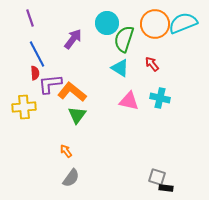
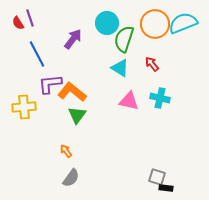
red semicircle: moved 17 px left, 50 px up; rotated 152 degrees clockwise
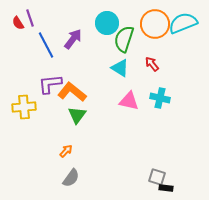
blue line: moved 9 px right, 9 px up
orange arrow: rotated 80 degrees clockwise
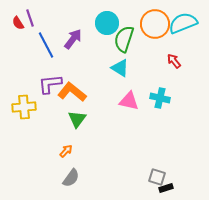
red arrow: moved 22 px right, 3 px up
green triangle: moved 4 px down
black rectangle: rotated 24 degrees counterclockwise
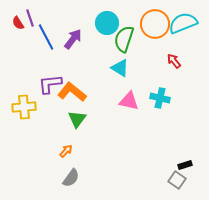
blue line: moved 8 px up
gray square: moved 20 px right, 3 px down; rotated 18 degrees clockwise
black rectangle: moved 19 px right, 23 px up
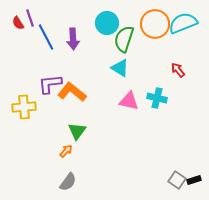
purple arrow: rotated 140 degrees clockwise
red arrow: moved 4 px right, 9 px down
cyan cross: moved 3 px left
green triangle: moved 12 px down
black rectangle: moved 9 px right, 15 px down
gray semicircle: moved 3 px left, 4 px down
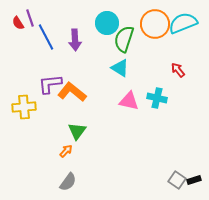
purple arrow: moved 2 px right, 1 px down
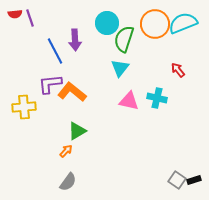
red semicircle: moved 3 px left, 9 px up; rotated 64 degrees counterclockwise
blue line: moved 9 px right, 14 px down
cyan triangle: rotated 36 degrees clockwise
green triangle: rotated 24 degrees clockwise
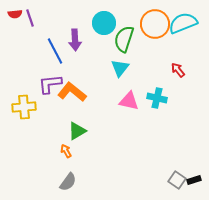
cyan circle: moved 3 px left
orange arrow: rotated 72 degrees counterclockwise
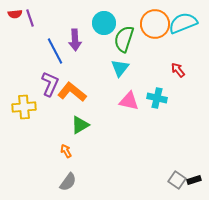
purple L-shape: rotated 120 degrees clockwise
green triangle: moved 3 px right, 6 px up
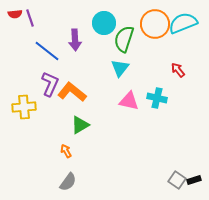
blue line: moved 8 px left; rotated 24 degrees counterclockwise
